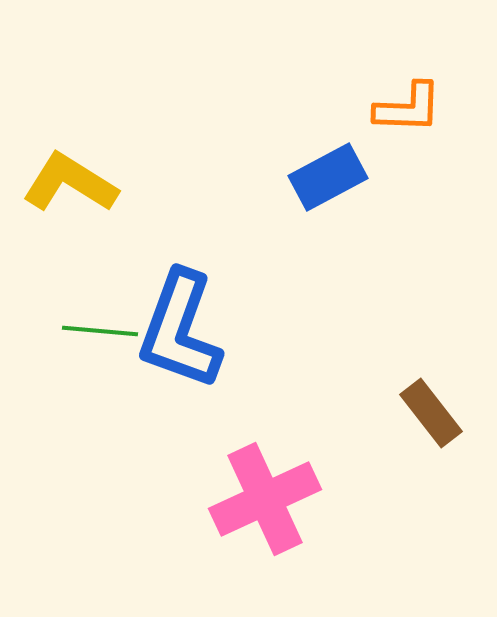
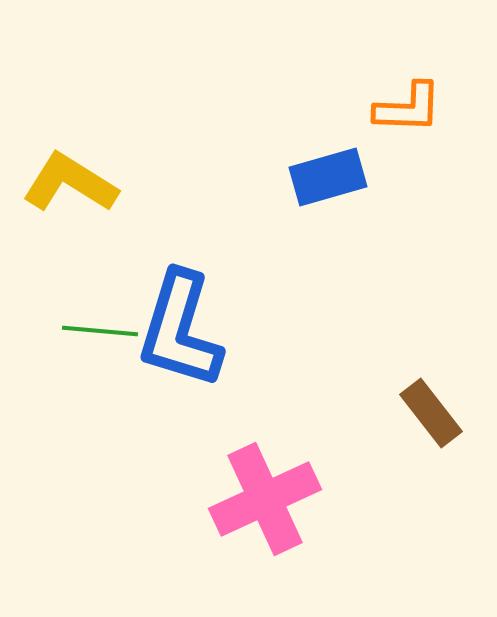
blue rectangle: rotated 12 degrees clockwise
blue L-shape: rotated 3 degrees counterclockwise
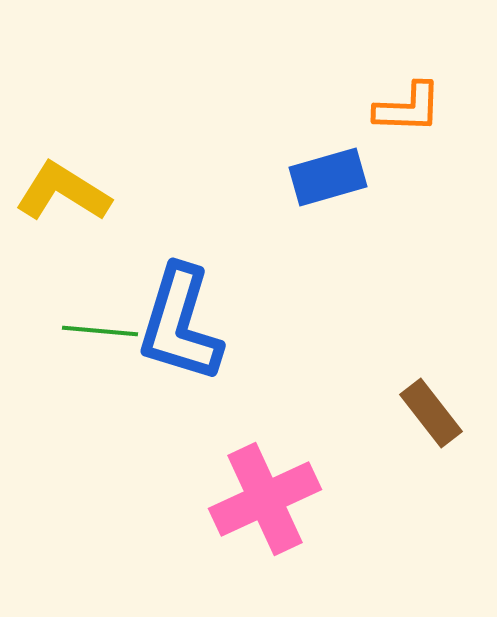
yellow L-shape: moved 7 px left, 9 px down
blue L-shape: moved 6 px up
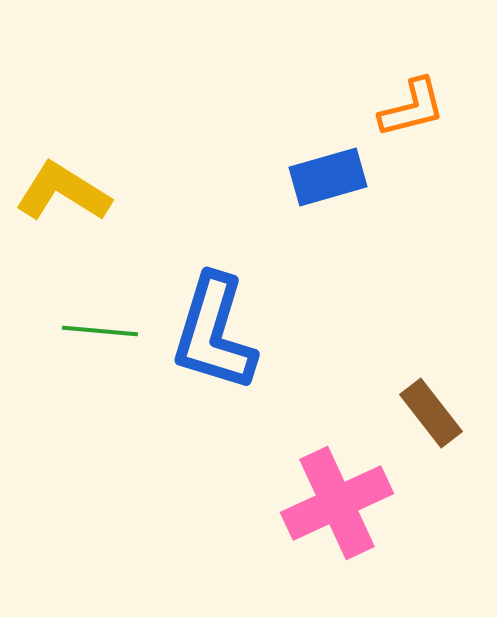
orange L-shape: moved 4 px right; rotated 16 degrees counterclockwise
blue L-shape: moved 34 px right, 9 px down
pink cross: moved 72 px right, 4 px down
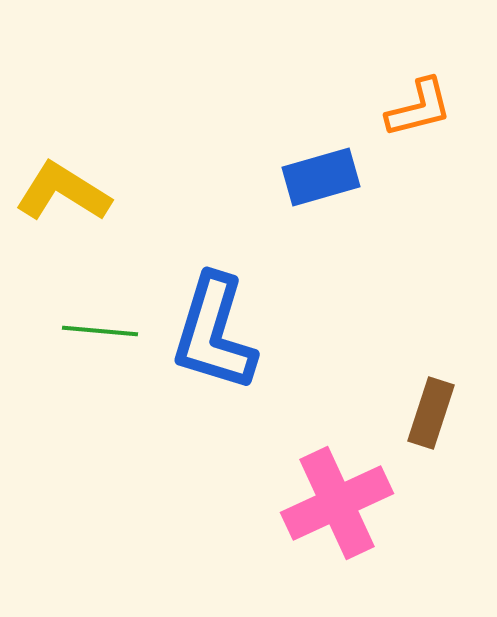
orange L-shape: moved 7 px right
blue rectangle: moved 7 px left
brown rectangle: rotated 56 degrees clockwise
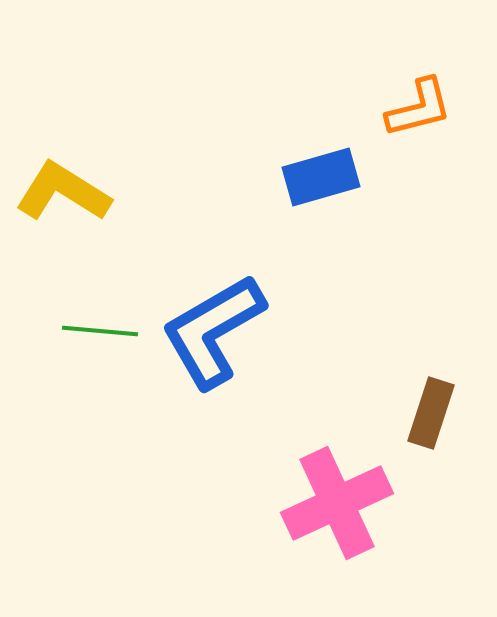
blue L-shape: moved 1 px left, 2 px up; rotated 43 degrees clockwise
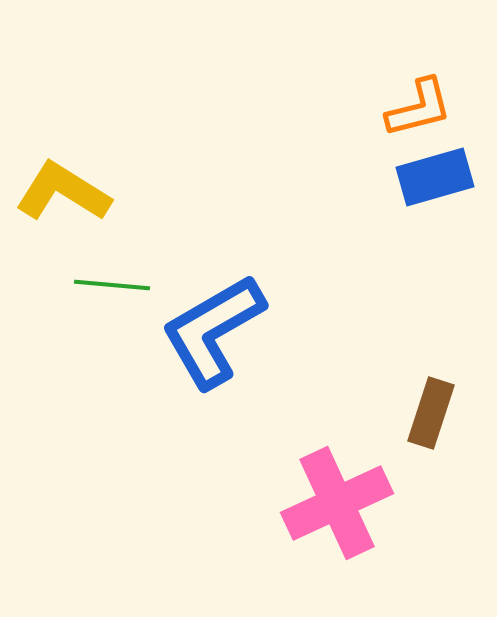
blue rectangle: moved 114 px right
green line: moved 12 px right, 46 px up
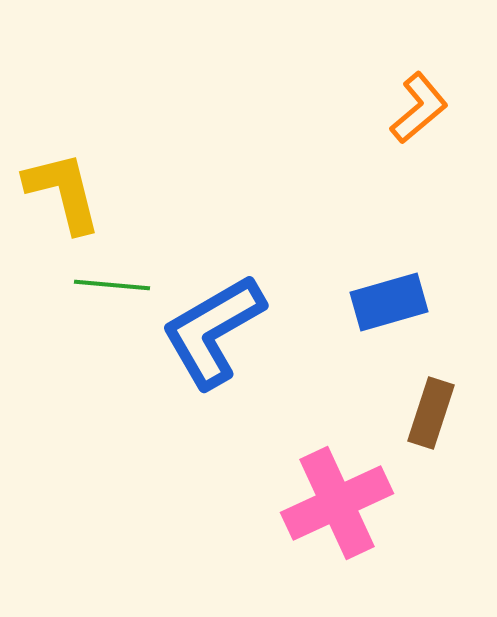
orange L-shape: rotated 26 degrees counterclockwise
blue rectangle: moved 46 px left, 125 px down
yellow L-shape: rotated 44 degrees clockwise
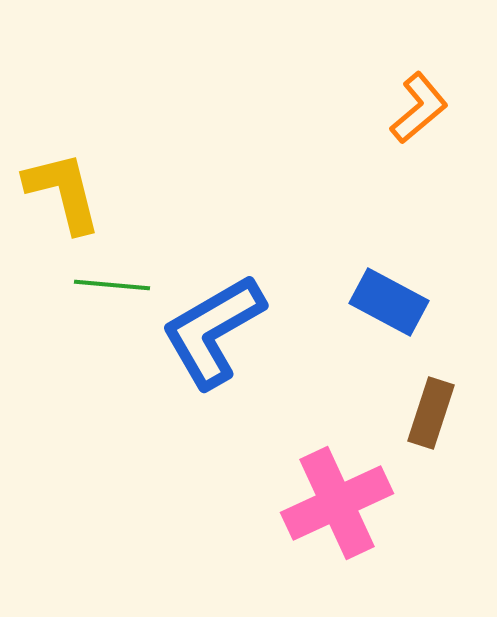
blue rectangle: rotated 44 degrees clockwise
